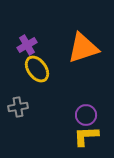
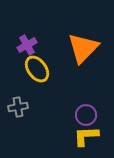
orange triangle: rotated 28 degrees counterclockwise
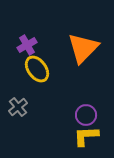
gray cross: rotated 30 degrees counterclockwise
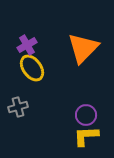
yellow ellipse: moved 5 px left, 1 px up
gray cross: rotated 24 degrees clockwise
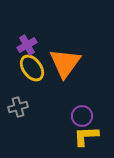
orange triangle: moved 18 px left, 15 px down; rotated 8 degrees counterclockwise
purple circle: moved 4 px left, 1 px down
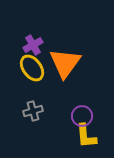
purple cross: moved 6 px right
gray cross: moved 15 px right, 4 px down
yellow L-shape: rotated 92 degrees counterclockwise
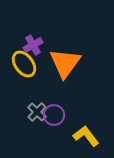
yellow ellipse: moved 8 px left, 4 px up
gray cross: moved 4 px right, 1 px down; rotated 30 degrees counterclockwise
purple circle: moved 28 px left, 1 px up
yellow L-shape: rotated 148 degrees clockwise
